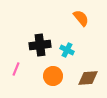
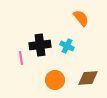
cyan cross: moved 4 px up
pink line: moved 5 px right, 11 px up; rotated 32 degrees counterclockwise
orange circle: moved 2 px right, 4 px down
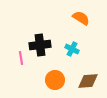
orange semicircle: rotated 18 degrees counterclockwise
cyan cross: moved 5 px right, 3 px down
brown diamond: moved 3 px down
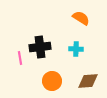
black cross: moved 2 px down
cyan cross: moved 4 px right; rotated 24 degrees counterclockwise
pink line: moved 1 px left
orange circle: moved 3 px left, 1 px down
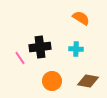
pink line: rotated 24 degrees counterclockwise
brown diamond: rotated 15 degrees clockwise
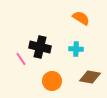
black cross: rotated 20 degrees clockwise
pink line: moved 1 px right, 1 px down
brown diamond: moved 2 px right, 4 px up
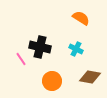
cyan cross: rotated 24 degrees clockwise
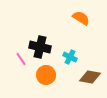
cyan cross: moved 6 px left, 8 px down
orange circle: moved 6 px left, 6 px up
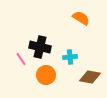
cyan cross: rotated 32 degrees counterclockwise
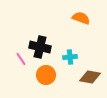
orange semicircle: rotated 12 degrees counterclockwise
